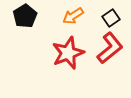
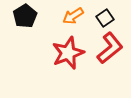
black square: moved 6 px left
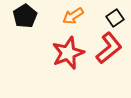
black square: moved 10 px right
red L-shape: moved 1 px left
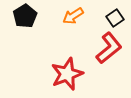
red star: moved 1 px left, 21 px down
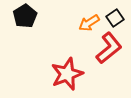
orange arrow: moved 16 px right, 7 px down
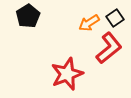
black pentagon: moved 3 px right
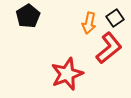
orange arrow: rotated 45 degrees counterclockwise
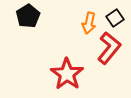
red L-shape: rotated 12 degrees counterclockwise
red star: rotated 16 degrees counterclockwise
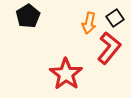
red star: moved 1 px left
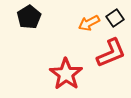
black pentagon: moved 1 px right, 1 px down
orange arrow: rotated 50 degrees clockwise
red L-shape: moved 2 px right, 5 px down; rotated 28 degrees clockwise
